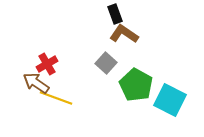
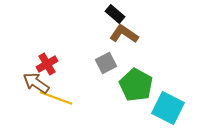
black rectangle: rotated 30 degrees counterclockwise
gray square: rotated 20 degrees clockwise
cyan square: moved 2 px left, 8 px down
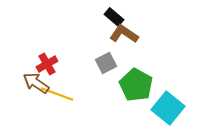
black rectangle: moved 1 px left, 3 px down
yellow line: moved 1 px right, 4 px up
cyan square: rotated 12 degrees clockwise
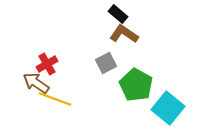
black rectangle: moved 4 px right, 3 px up
yellow line: moved 2 px left, 5 px down
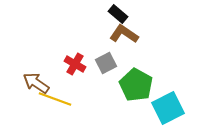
red cross: moved 28 px right; rotated 30 degrees counterclockwise
cyan square: rotated 24 degrees clockwise
